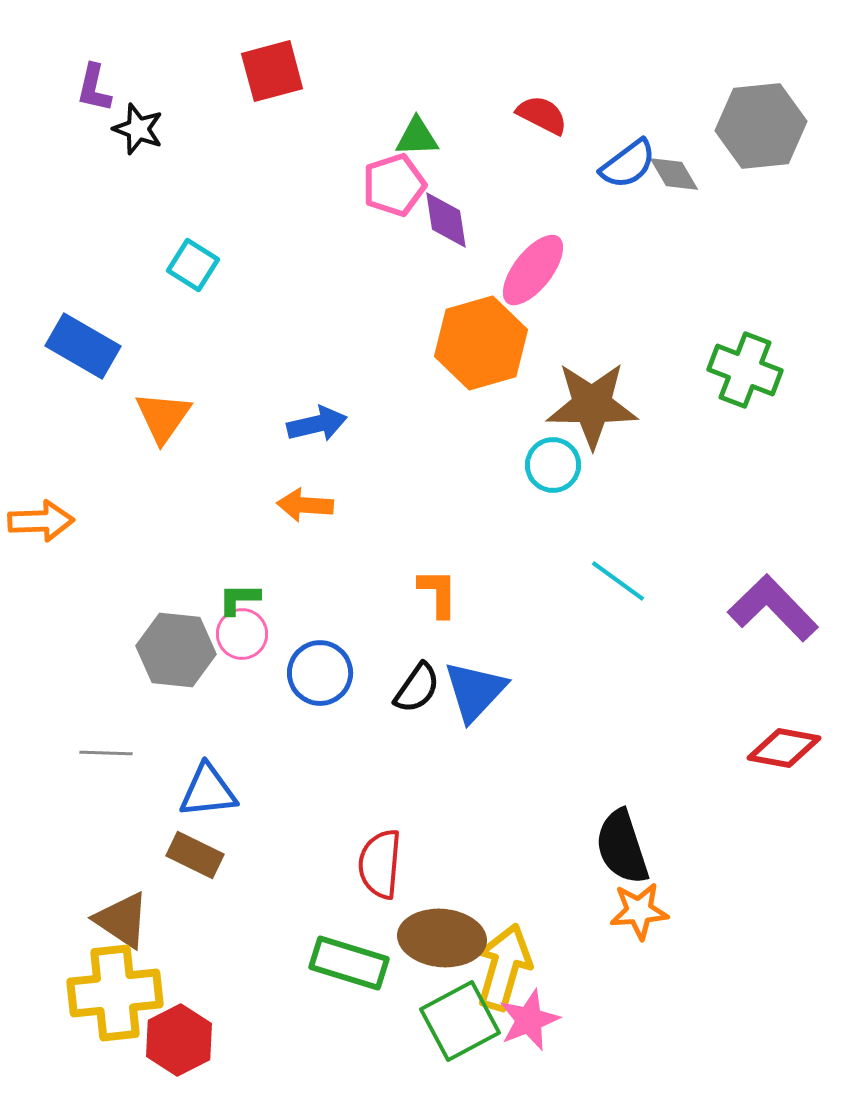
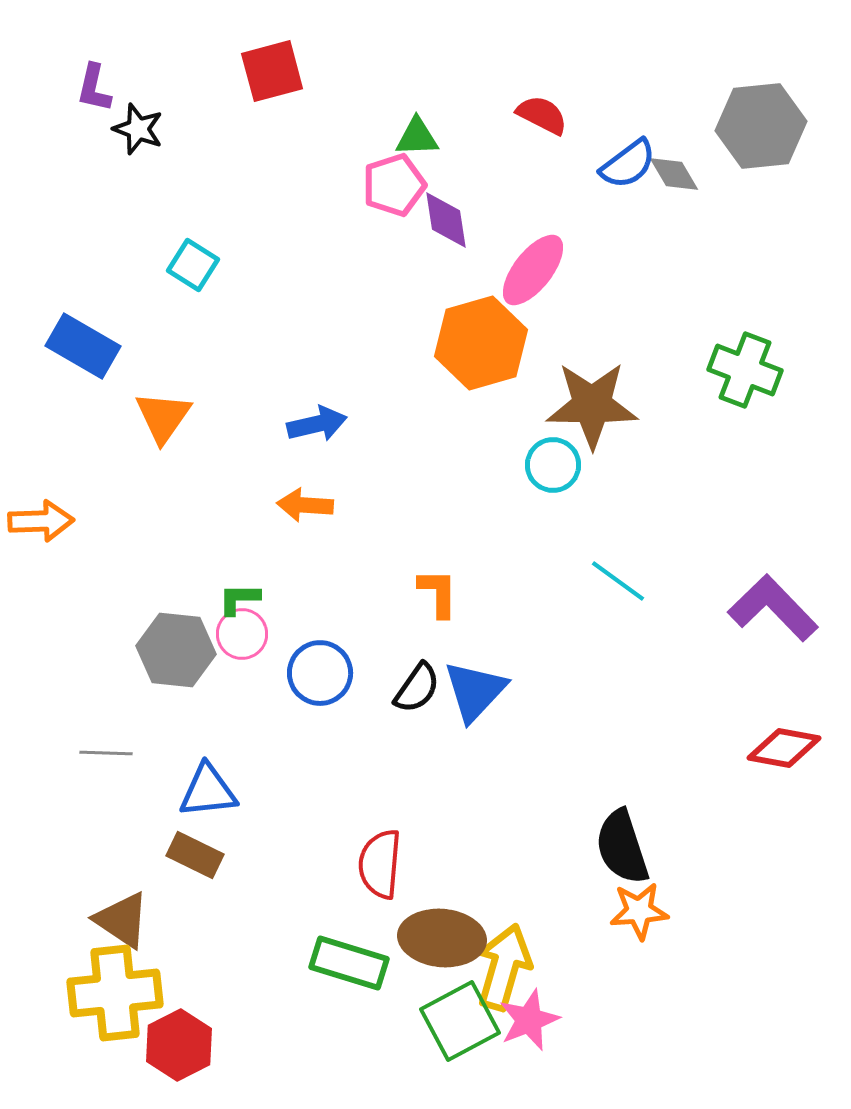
red hexagon at (179, 1040): moved 5 px down
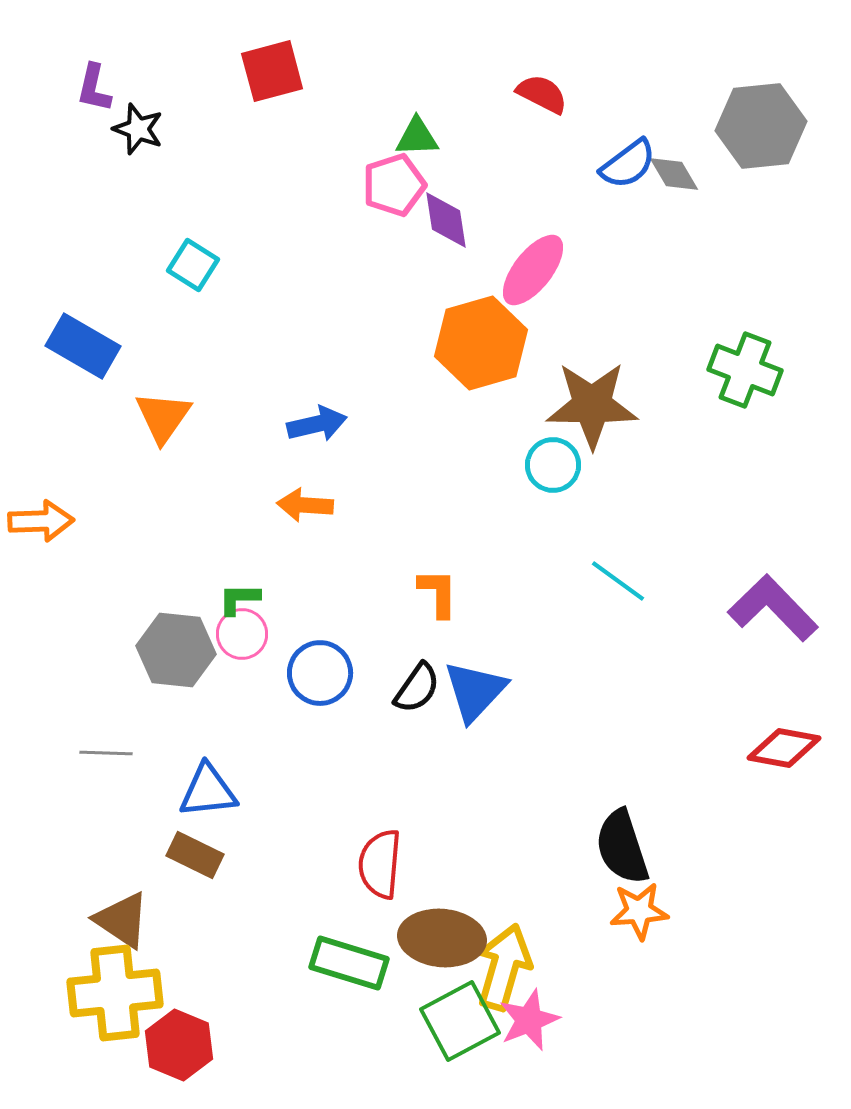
red semicircle at (542, 115): moved 21 px up
red hexagon at (179, 1045): rotated 10 degrees counterclockwise
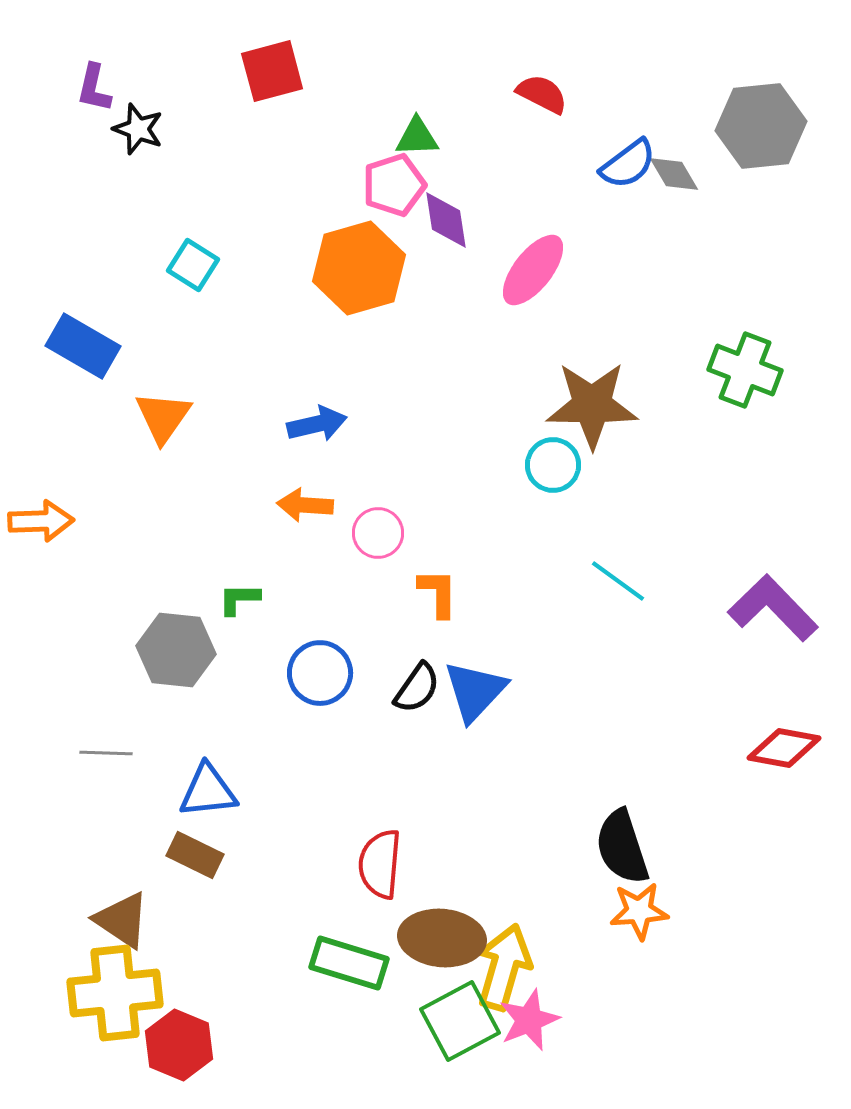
orange hexagon at (481, 343): moved 122 px left, 75 px up
pink circle at (242, 634): moved 136 px right, 101 px up
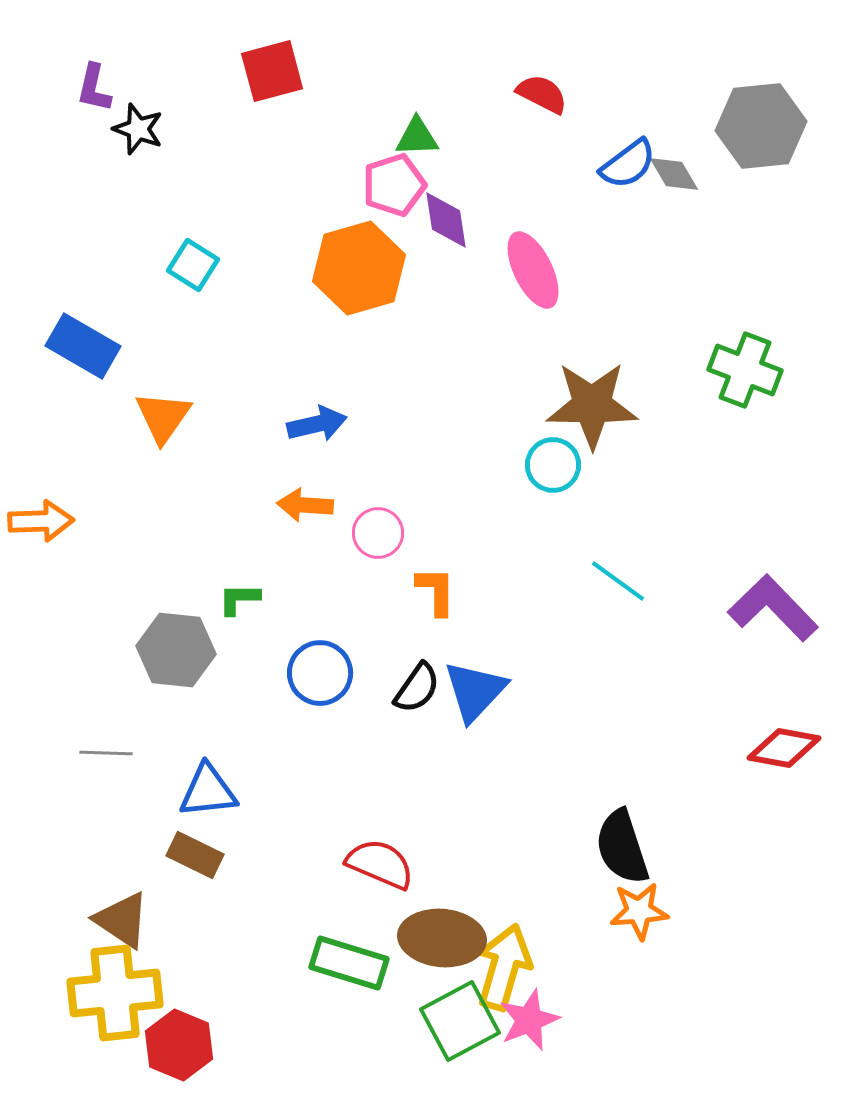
pink ellipse at (533, 270): rotated 64 degrees counterclockwise
orange L-shape at (438, 593): moved 2 px left, 2 px up
red semicircle at (380, 864): rotated 108 degrees clockwise
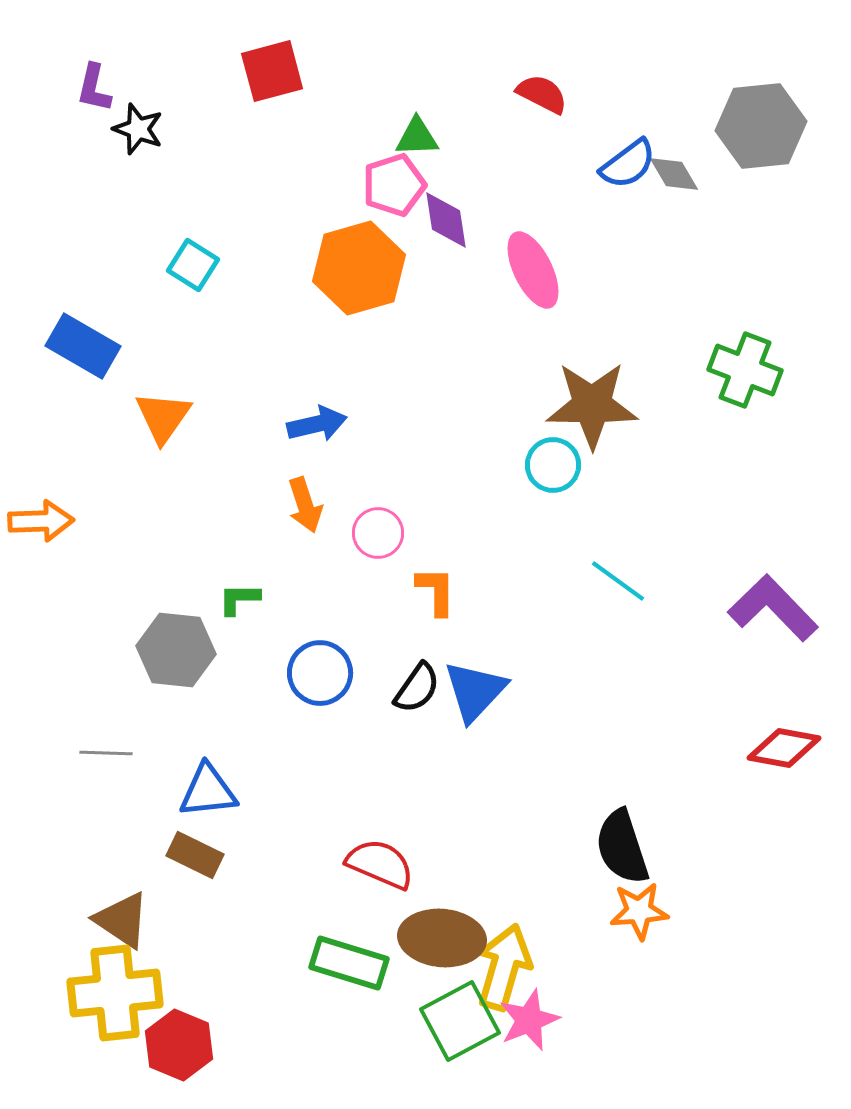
orange arrow at (305, 505): rotated 112 degrees counterclockwise
